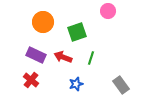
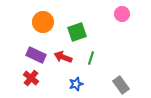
pink circle: moved 14 px right, 3 px down
red cross: moved 2 px up
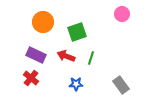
red arrow: moved 3 px right, 1 px up
blue star: rotated 16 degrees clockwise
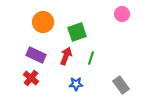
red arrow: rotated 90 degrees clockwise
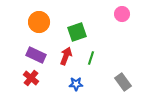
orange circle: moved 4 px left
gray rectangle: moved 2 px right, 3 px up
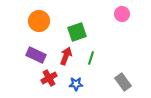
orange circle: moved 1 px up
red cross: moved 18 px right; rotated 21 degrees clockwise
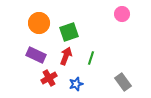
orange circle: moved 2 px down
green square: moved 8 px left
blue star: rotated 16 degrees counterclockwise
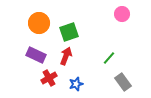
green line: moved 18 px right; rotated 24 degrees clockwise
